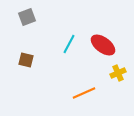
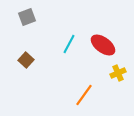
brown square: rotated 28 degrees clockwise
orange line: moved 2 px down; rotated 30 degrees counterclockwise
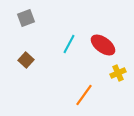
gray square: moved 1 px left, 1 px down
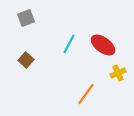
orange line: moved 2 px right, 1 px up
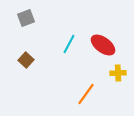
yellow cross: rotated 21 degrees clockwise
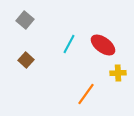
gray square: moved 1 px left, 2 px down; rotated 30 degrees counterclockwise
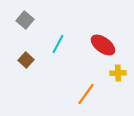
cyan line: moved 11 px left
